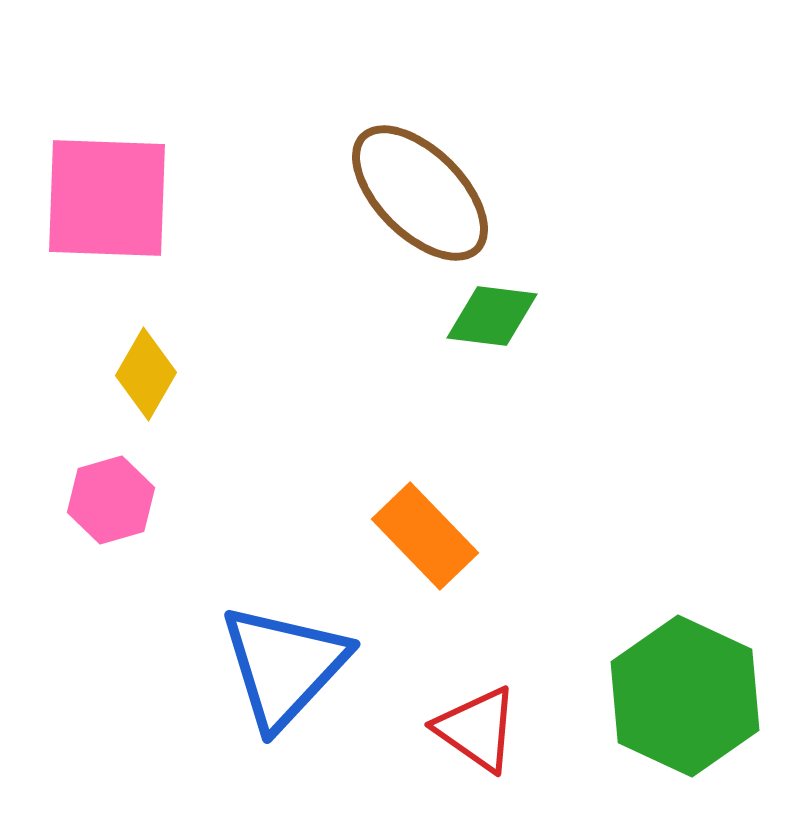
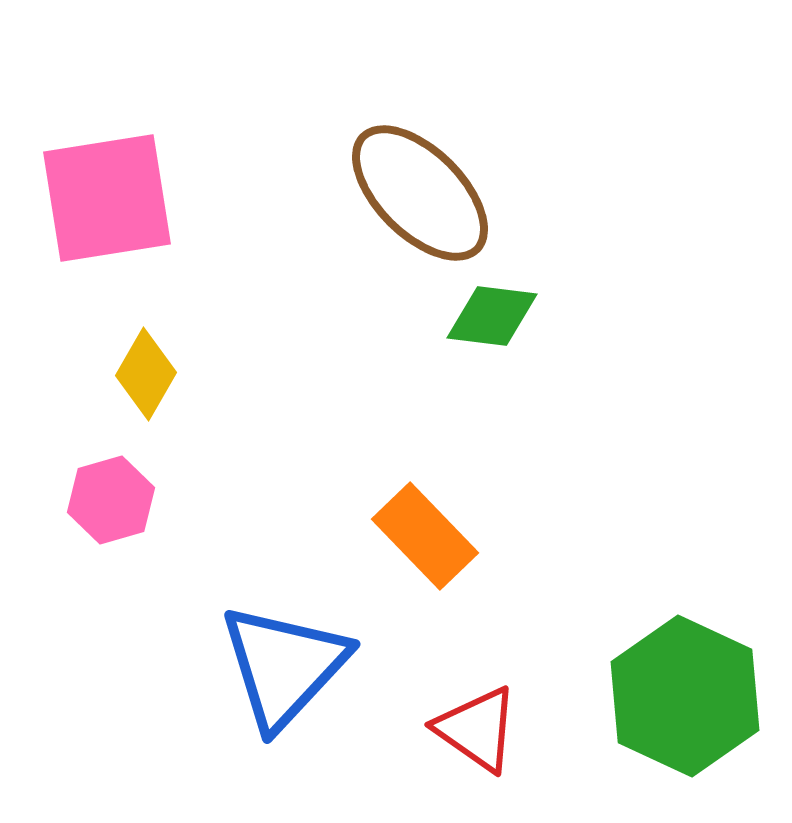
pink square: rotated 11 degrees counterclockwise
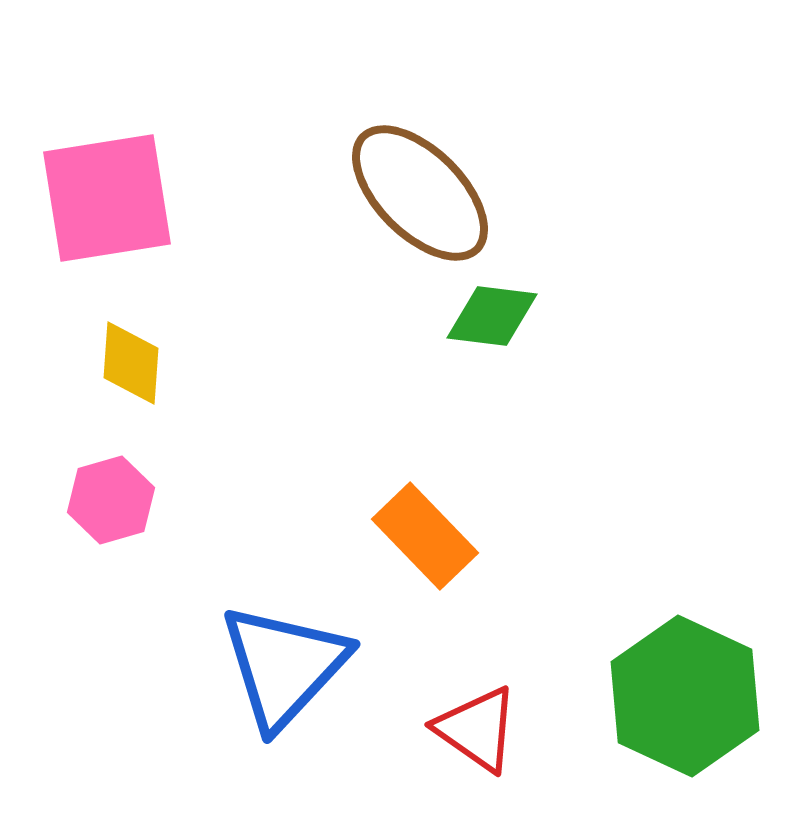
yellow diamond: moved 15 px left, 11 px up; rotated 26 degrees counterclockwise
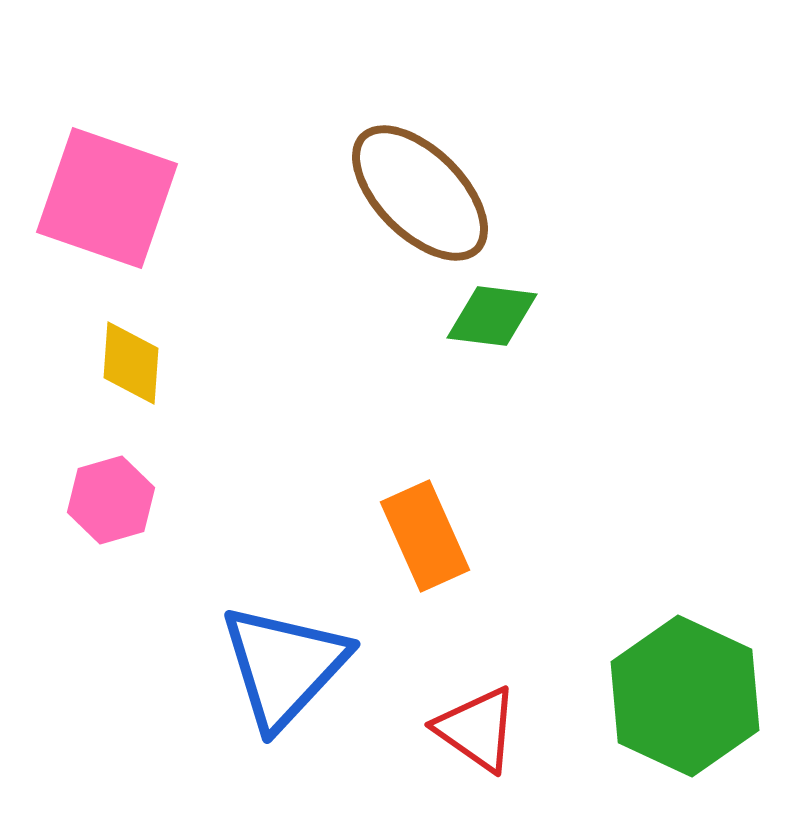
pink square: rotated 28 degrees clockwise
orange rectangle: rotated 20 degrees clockwise
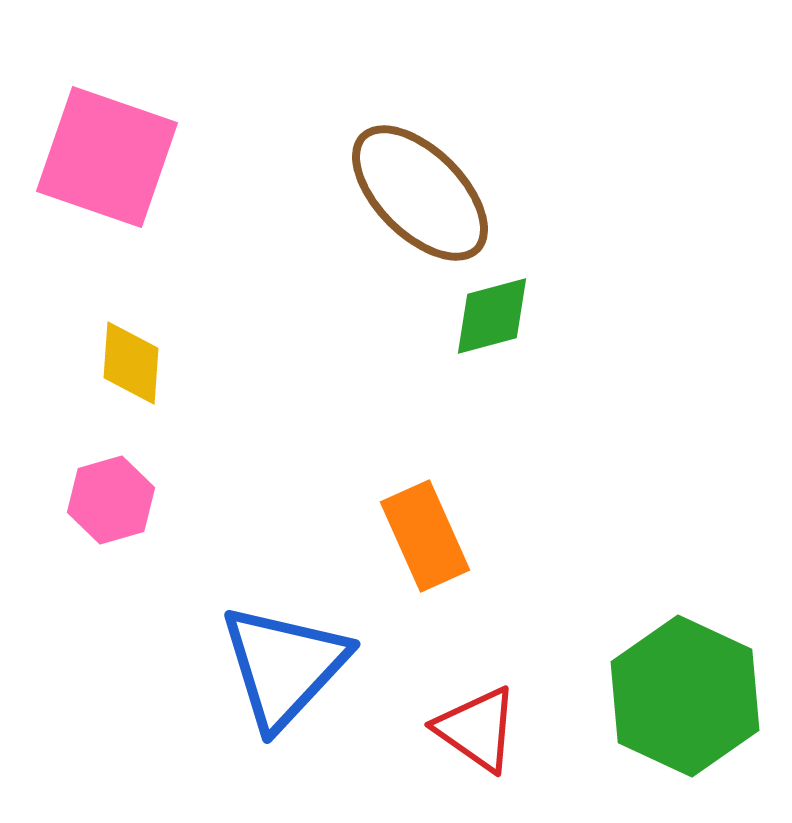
pink square: moved 41 px up
green diamond: rotated 22 degrees counterclockwise
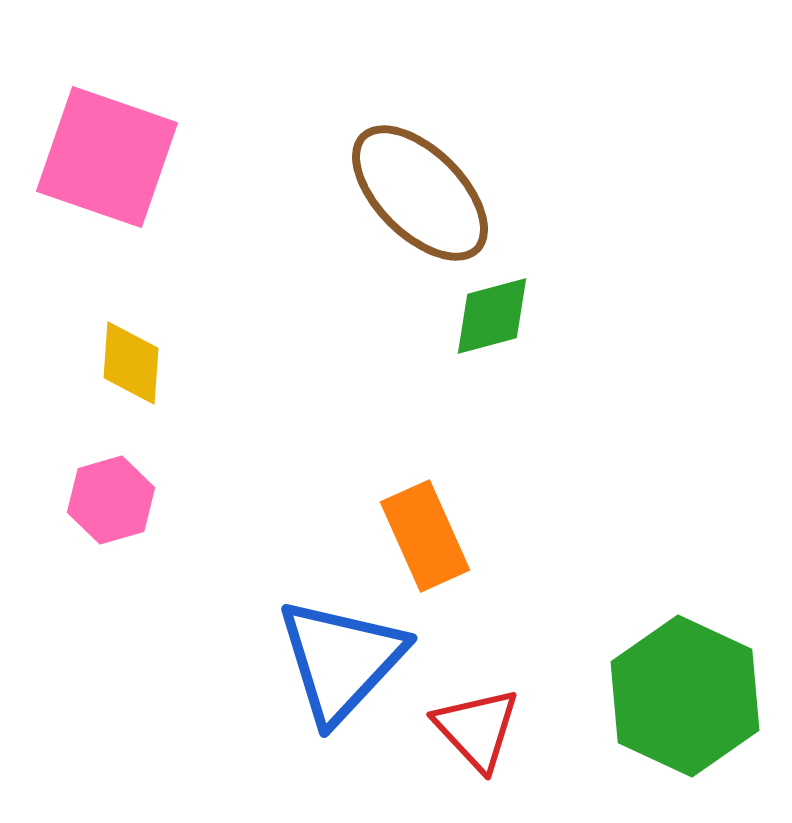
blue triangle: moved 57 px right, 6 px up
red triangle: rotated 12 degrees clockwise
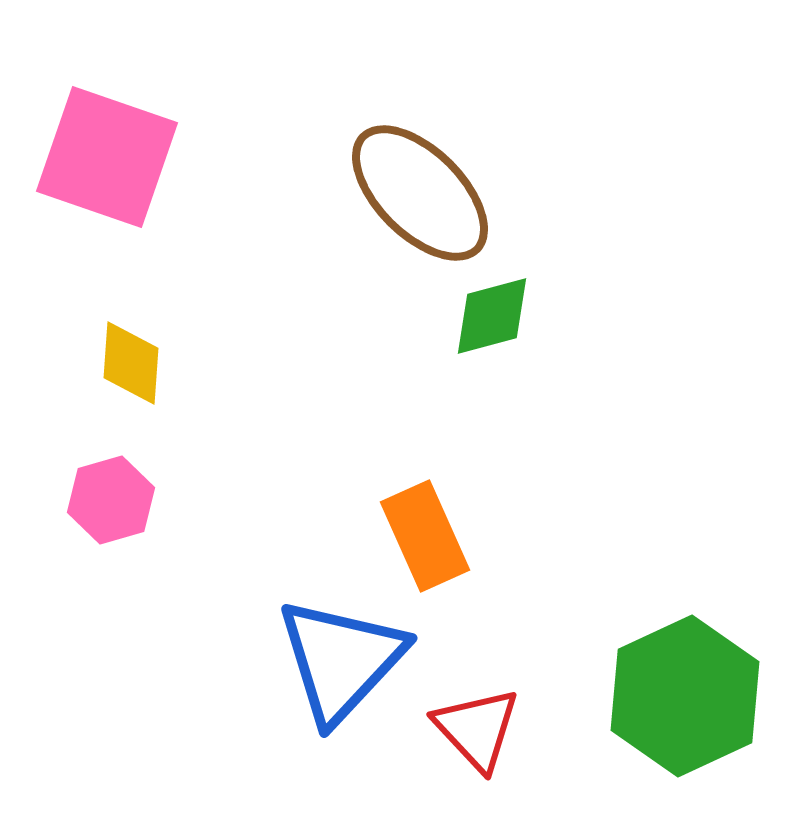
green hexagon: rotated 10 degrees clockwise
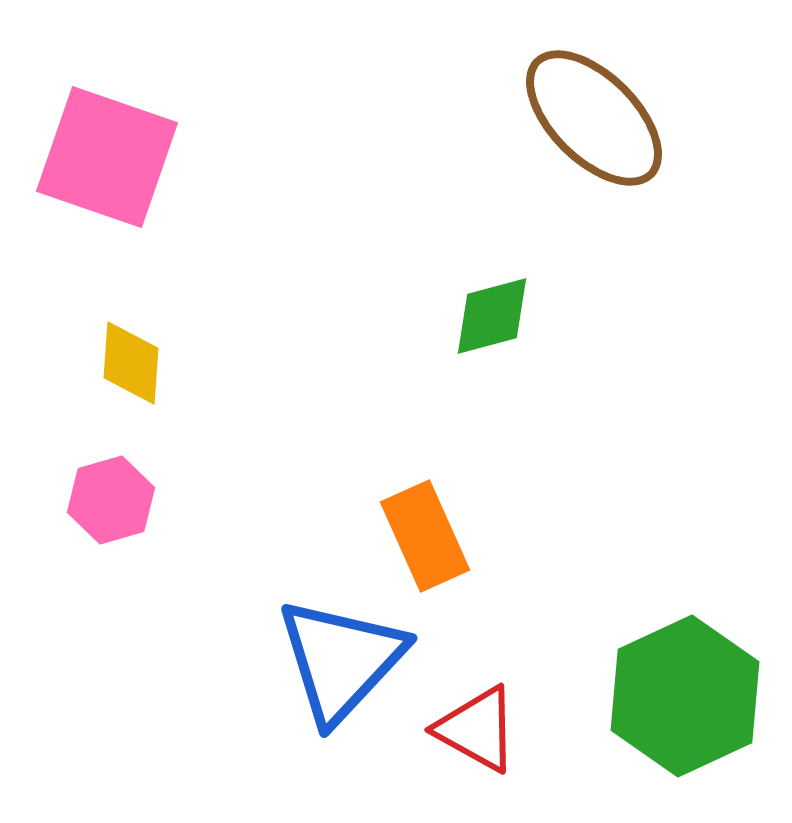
brown ellipse: moved 174 px right, 75 px up
red triangle: rotated 18 degrees counterclockwise
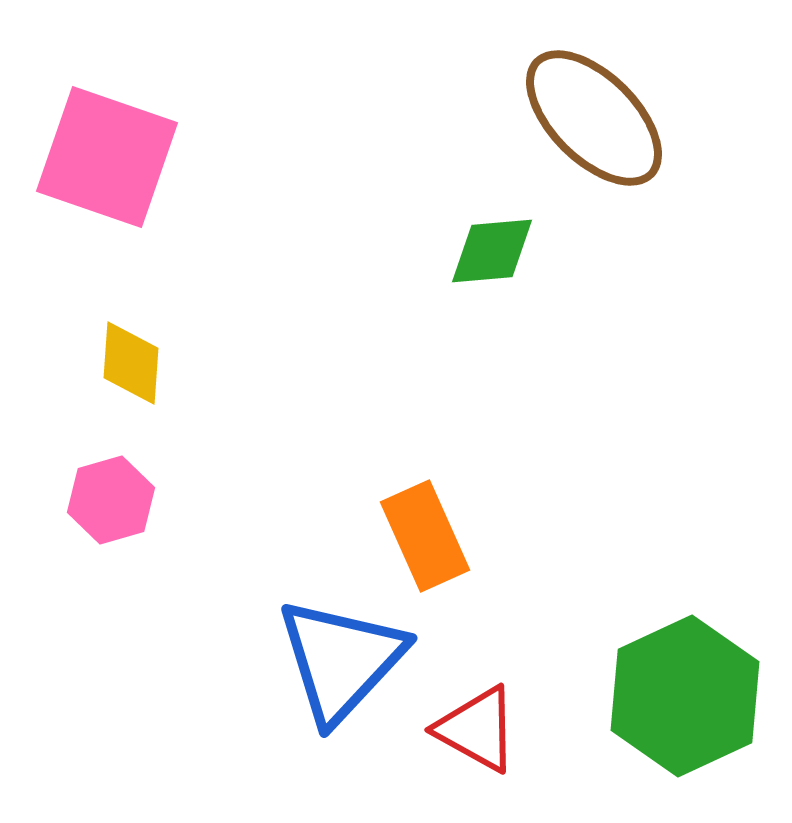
green diamond: moved 65 px up; rotated 10 degrees clockwise
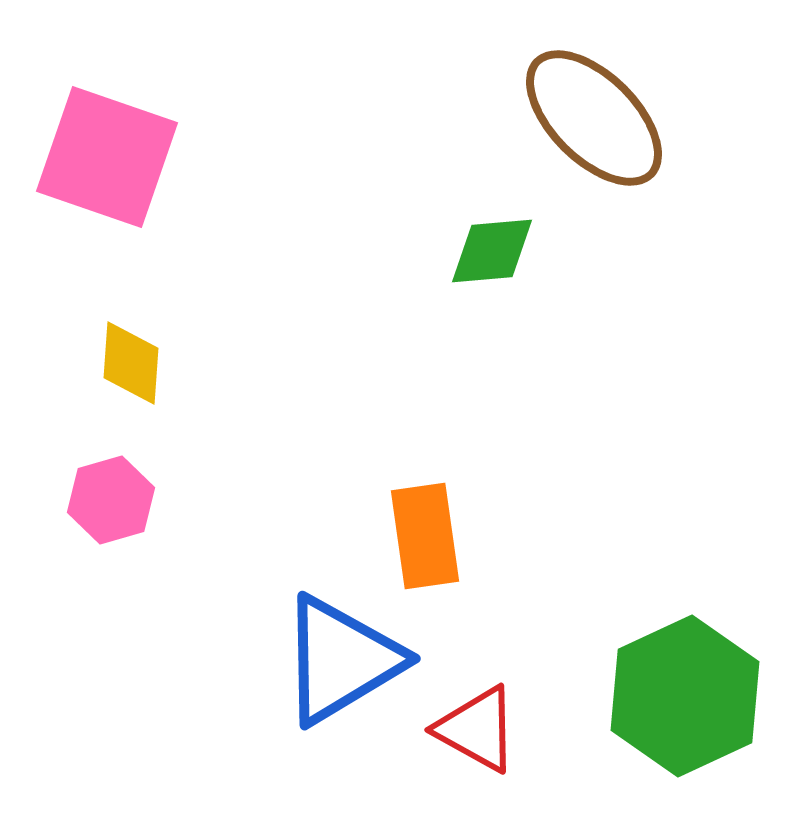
orange rectangle: rotated 16 degrees clockwise
blue triangle: rotated 16 degrees clockwise
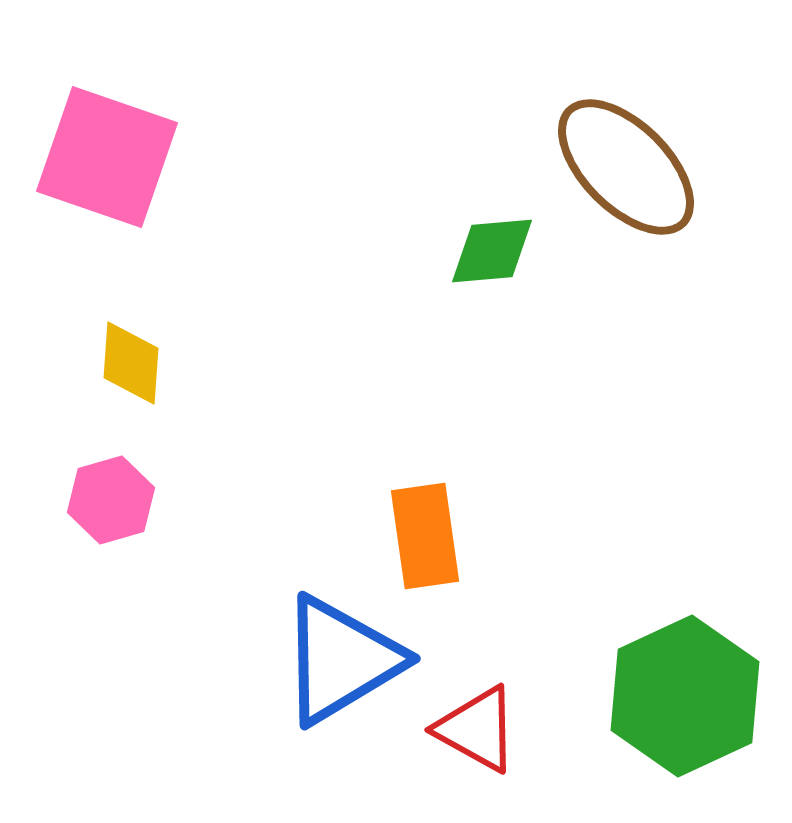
brown ellipse: moved 32 px right, 49 px down
